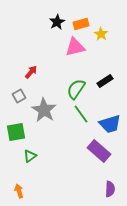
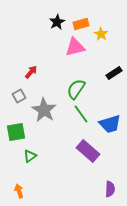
black rectangle: moved 9 px right, 8 px up
purple rectangle: moved 11 px left
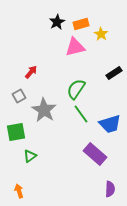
purple rectangle: moved 7 px right, 3 px down
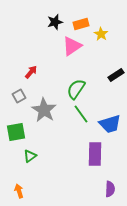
black star: moved 2 px left; rotated 14 degrees clockwise
pink triangle: moved 3 px left, 1 px up; rotated 20 degrees counterclockwise
black rectangle: moved 2 px right, 2 px down
purple rectangle: rotated 50 degrees clockwise
